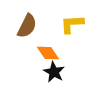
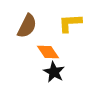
yellow L-shape: moved 2 px left, 1 px up
orange diamond: moved 1 px up
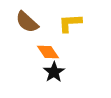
brown semicircle: moved 4 px up; rotated 105 degrees clockwise
black star: rotated 10 degrees clockwise
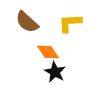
black star: moved 1 px right; rotated 10 degrees counterclockwise
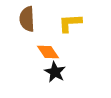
brown semicircle: moved 3 px up; rotated 45 degrees clockwise
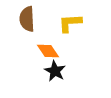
orange diamond: moved 1 px up
black star: moved 1 px up
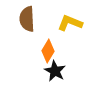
yellow L-shape: rotated 25 degrees clockwise
orange diamond: rotated 65 degrees clockwise
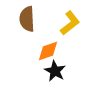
yellow L-shape: rotated 120 degrees clockwise
orange diamond: rotated 40 degrees clockwise
